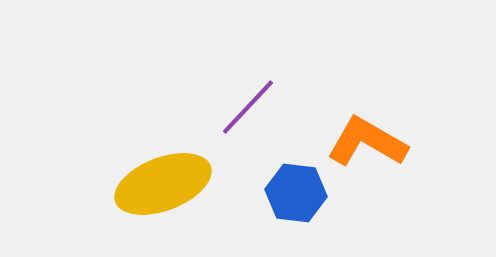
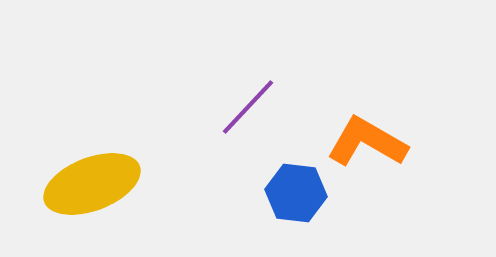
yellow ellipse: moved 71 px left
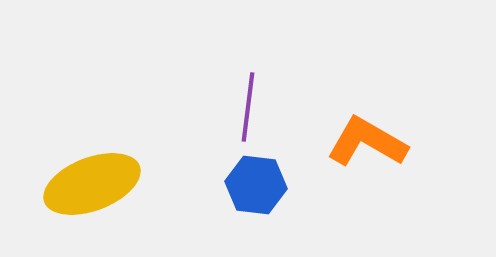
purple line: rotated 36 degrees counterclockwise
blue hexagon: moved 40 px left, 8 px up
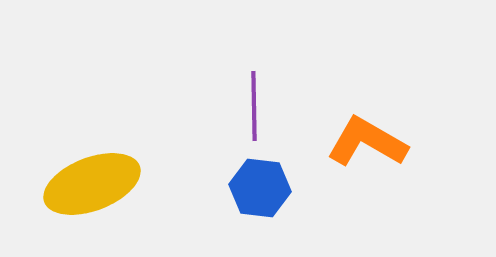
purple line: moved 6 px right, 1 px up; rotated 8 degrees counterclockwise
blue hexagon: moved 4 px right, 3 px down
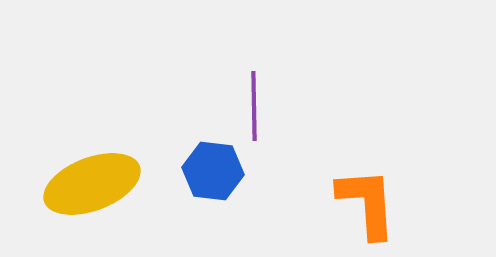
orange L-shape: moved 61 px down; rotated 56 degrees clockwise
blue hexagon: moved 47 px left, 17 px up
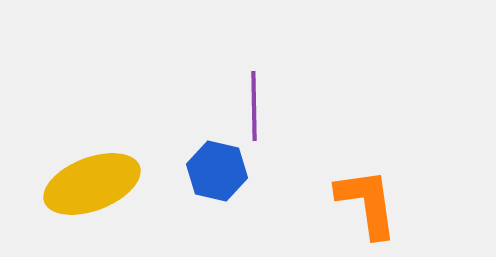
blue hexagon: moved 4 px right; rotated 6 degrees clockwise
orange L-shape: rotated 4 degrees counterclockwise
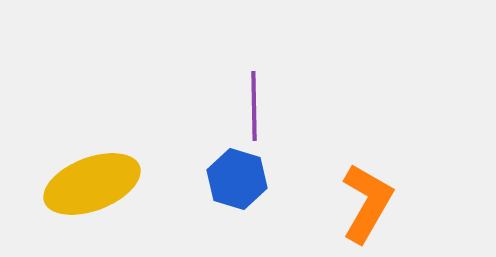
blue hexagon: moved 20 px right, 8 px down; rotated 4 degrees clockwise
orange L-shape: rotated 38 degrees clockwise
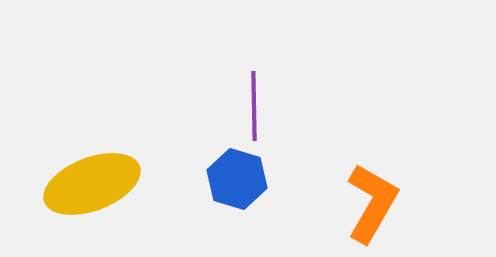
orange L-shape: moved 5 px right
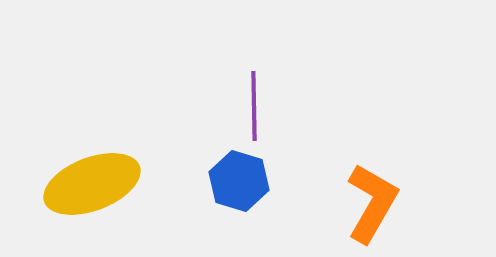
blue hexagon: moved 2 px right, 2 px down
